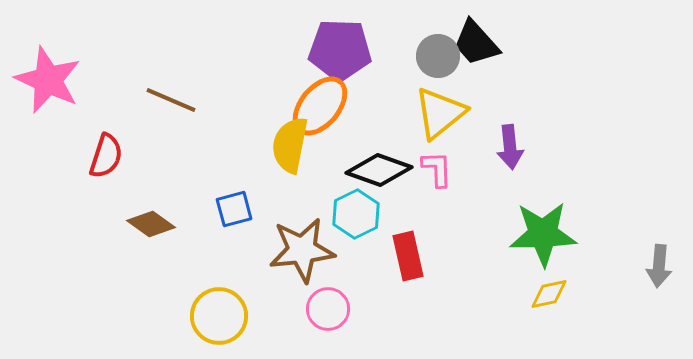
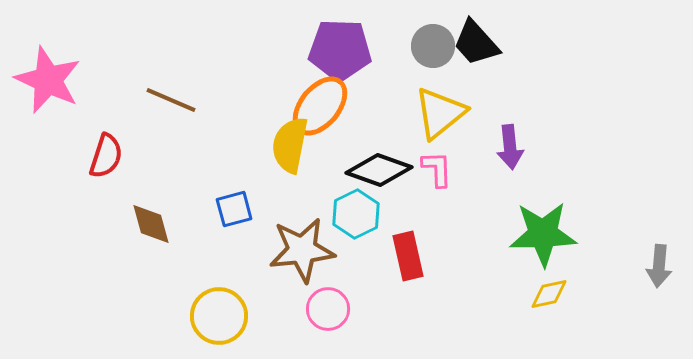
gray circle: moved 5 px left, 10 px up
brown diamond: rotated 39 degrees clockwise
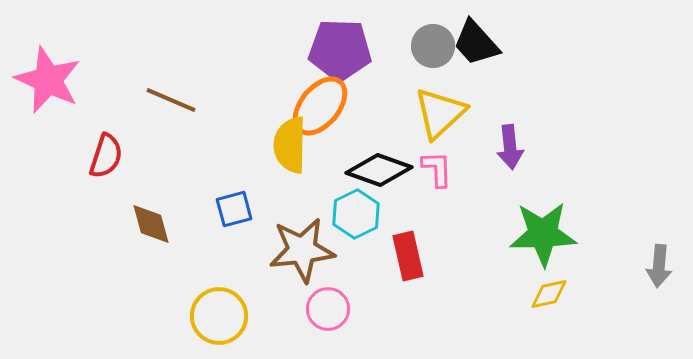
yellow triangle: rotated 4 degrees counterclockwise
yellow semicircle: rotated 10 degrees counterclockwise
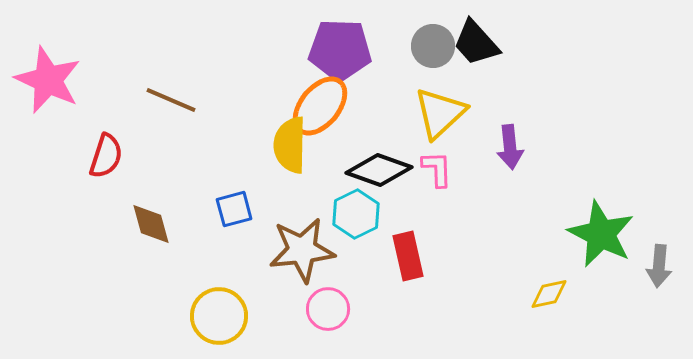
green star: moved 58 px right; rotated 28 degrees clockwise
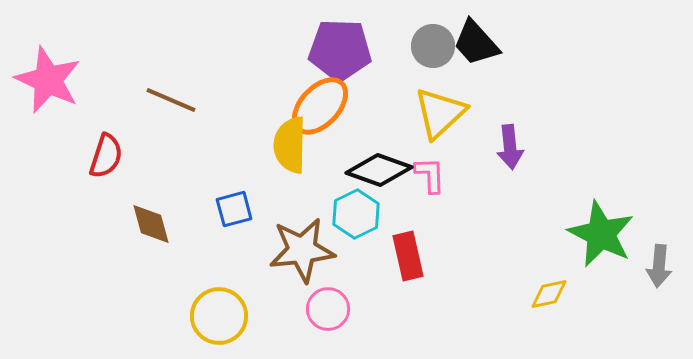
orange ellipse: rotated 4 degrees clockwise
pink L-shape: moved 7 px left, 6 px down
